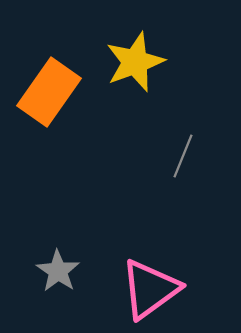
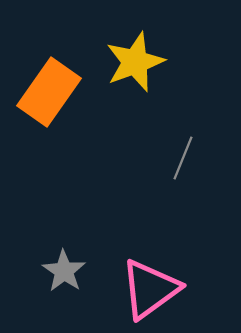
gray line: moved 2 px down
gray star: moved 6 px right
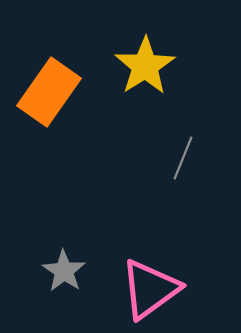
yellow star: moved 10 px right, 4 px down; rotated 12 degrees counterclockwise
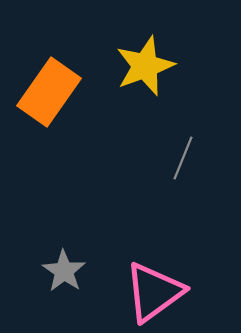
yellow star: rotated 12 degrees clockwise
pink triangle: moved 4 px right, 3 px down
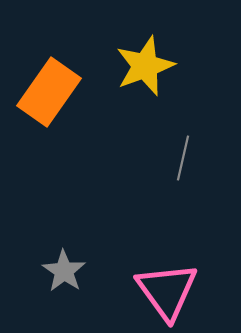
gray line: rotated 9 degrees counterclockwise
pink triangle: moved 13 px right, 1 px up; rotated 30 degrees counterclockwise
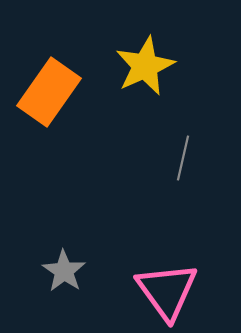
yellow star: rotated 4 degrees counterclockwise
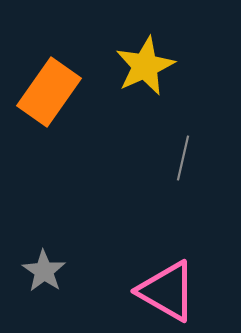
gray star: moved 20 px left
pink triangle: rotated 24 degrees counterclockwise
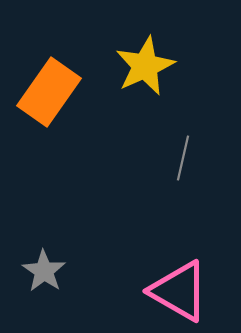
pink triangle: moved 12 px right
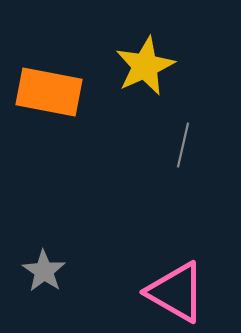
orange rectangle: rotated 66 degrees clockwise
gray line: moved 13 px up
pink triangle: moved 3 px left, 1 px down
